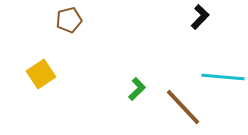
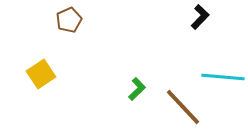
brown pentagon: rotated 10 degrees counterclockwise
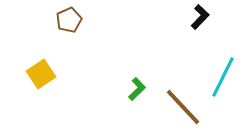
cyan line: rotated 69 degrees counterclockwise
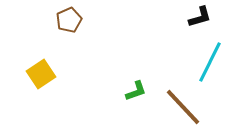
black L-shape: rotated 30 degrees clockwise
cyan line: moved 13 px left, 15 px up
green L-shape: moved 1 px left, 2 px down; rotated 25 degrees clockwise
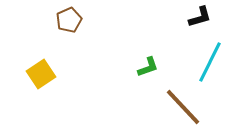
green L-shape: moved 12 px right, 24 px up
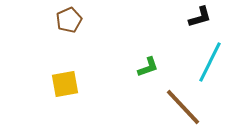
yellow square: moved 24 px right, 10 px down; rotated 24 degrees clockwise
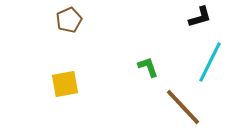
green L-shape: rotated 90 degrees counterclockwise
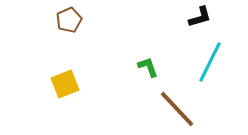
yellow square: rotated 12 degrees counterclockwise
brown line: moved 6 px left, 2 px down
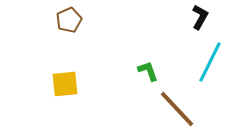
black L-shape: rotated 45 degrees counterclockwise
green L-shape: moved 4 px down
yellow square: rotated 16 degrees clockwise
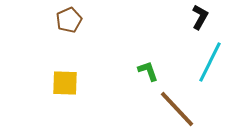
yellow square: moved 1 px up; rotated 8 degrees clockwise
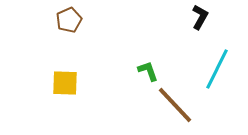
cyan line: moved 7 px right, 7 px down
brown line: moved 2 px left, 4 px up
